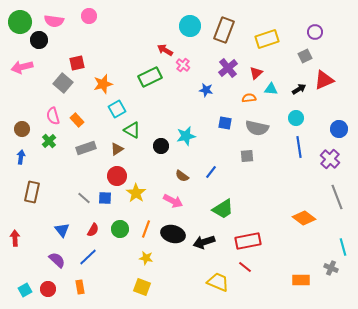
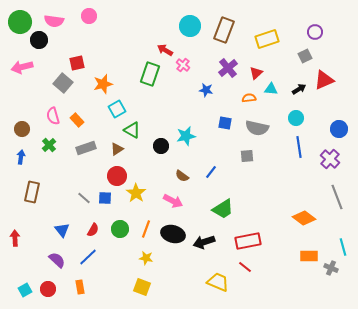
green rectangle at (150, 77): moved 3 px up; rotated 45 degrees counterclockwise
green cross at (49, 141): moved 4 px down
orange rectangle at (301, 280): moved 8 px right, 24 px up
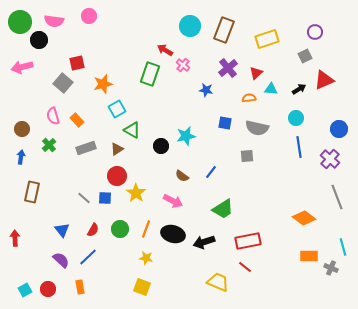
purple semicircle at (57, 260): moved 4 px right
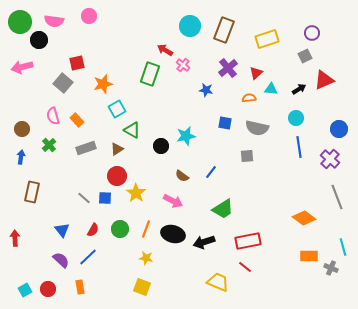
purple circle at (315, 32): moved 3 px left, 1 px down
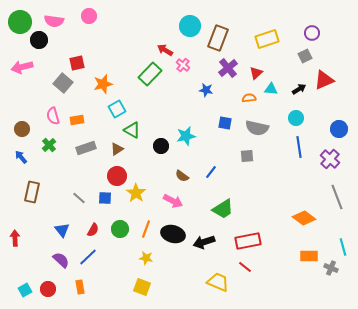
brown rectangle at (224, 30): moved 6 px left, 8 px down
green rectangle at (150, 74): rotated 25 degrees clockwise
orange rectangle at (77, 120): rotated 56 degrees counterclockwise
blue arrow at (21, 157): rotated 48 degrees counterclockwise
gray line at (84, 198): moved 5 px left
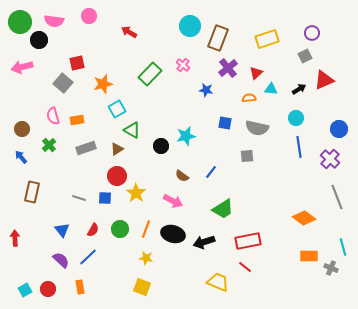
red arrow at (165, 50): moved 36 px left, 18 px up
gray line at (79, 198): rotated 24 degrees counterclockwise
